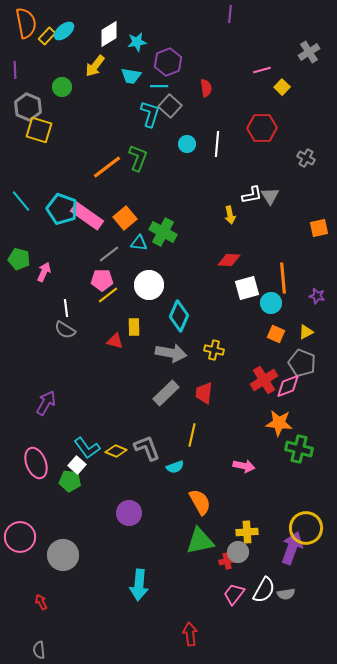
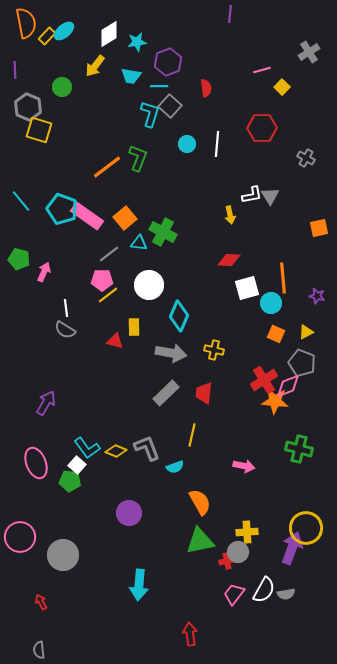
orange star at (279, 423): moved 4 px left, 22 px up
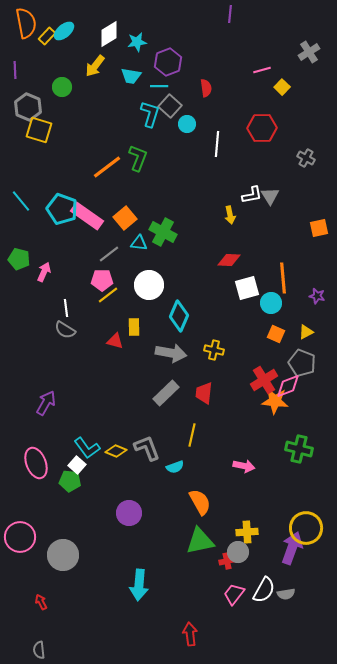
cyan circle at (187, 144): moved 20 px up
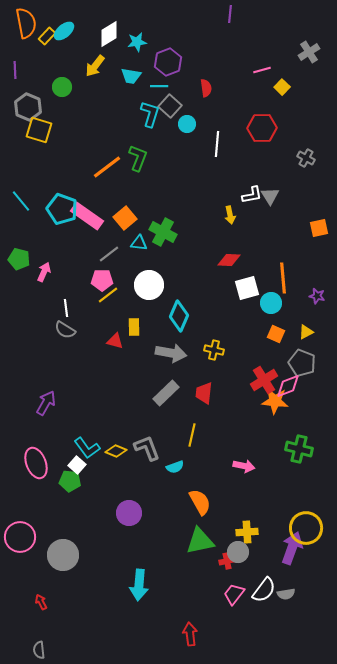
white semicircle at (264, 590): rotated 8 degrees clockwise
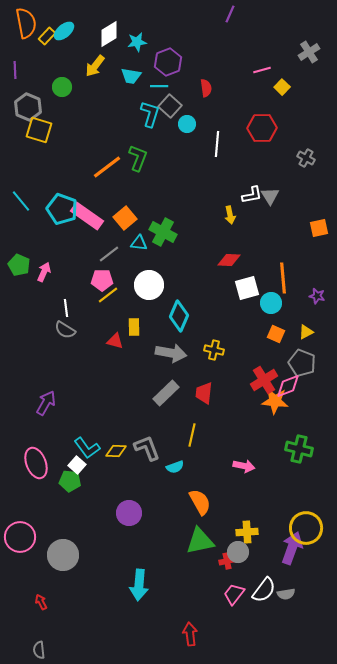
purple line at (230, 14): rotated 18 degrees clockwise
green pentagon at (19, 259): moved 6 px down; rotated 10 degrees clockwise
yellow diamond at (116, 451): rotated 20 degrees counterclockwise
